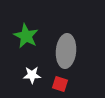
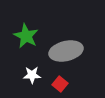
gray ellipse: rotated 72 degrees clockwise
red square: rotated 21 degrees clockwise
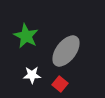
gray ellipse: rotated 40 degrees counterclockwise
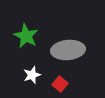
gray ellipse: moved 2 px right, 1 px up; rotated 48 degrees clockwise
white star: rotated 18 degrees counterclockwise
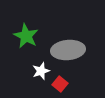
white star: moved 9 px right, 4 px up
